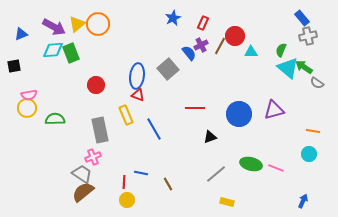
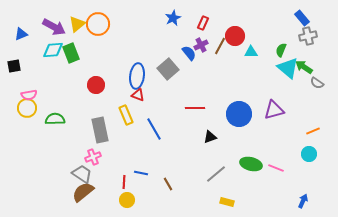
orange line at (313, 131): rotated 32 degrees counterclockwise
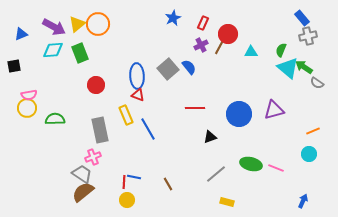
red circle at (235, 36): moved 7 px left, 2 px up
green rectangle at (71, 53): moved 9 px right
blue semicircle at (189, 53): moved 14 px down
blue ellipse at (137, 76): rotated 10 degrees counterclockwise
blue line at (154, 129): moved 6 px left
blue line at (141, 173): moved 7 px left, 4 px down
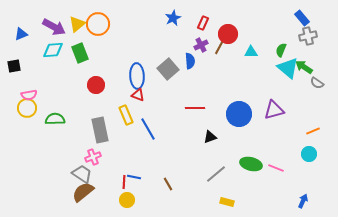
blue semicircle at (189, 67): moved 1 px right, 6 px up; rotated 35 degrees clockwise
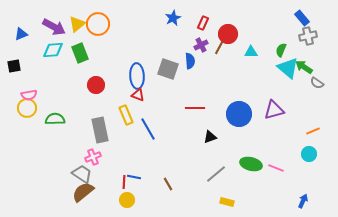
gray square at (168, 69): rotated 30 degrees counterclockwise
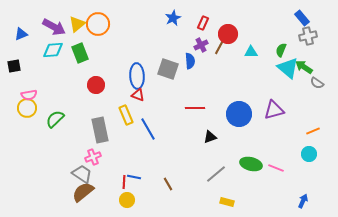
green semicircle at (55, 119): rotated 42 degrees counterclockwise
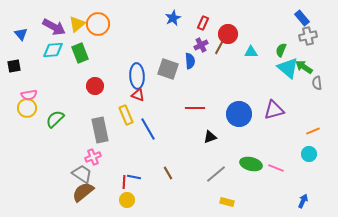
blue triangle at (21, 34): rotated 48 degrees counterclockwise
gray semicircle at (317, 83): rotated 48 degrees clockwise
red circle at (96, 85): moved 1 px left, 1 px down
brown line at (168, 184): moved 11 px up
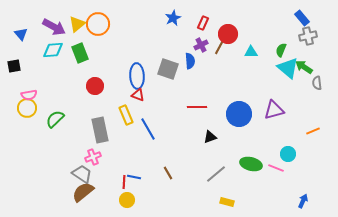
red line at (195, 108): moved 2 px right, 1 px up
cyan circle at (309, 154): moved 21 px left
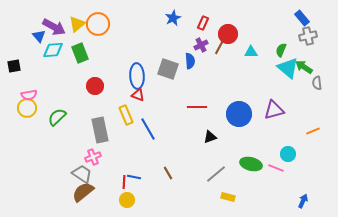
blue triangle at (21, 34): moved 18 px right, 2 px down
green semicircle at (55, 119): moved 2 px right, 2 px up
yellow rectangle at (227, 202): moved 1 px right, 5 px up
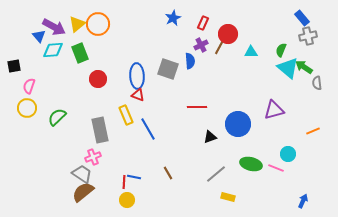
red circle at (95, 86): moved 3 px right, 7 px up
pink semicircle at (29, 95): moved 9 px up; rotated 119 degrees clockwise
blue circle at (239, 114): moved 1 px left, 10 px down
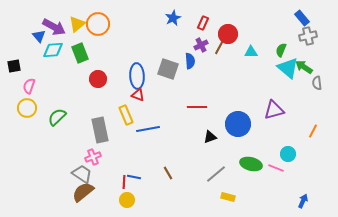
blue line at (148, 129): rotated 70 degrees counterclockwise
orange line at (313, 131): rotated 40 degrees counterclockwise
